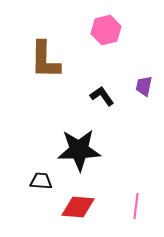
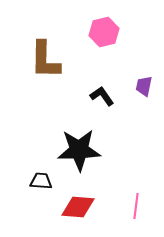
pink hexagon: moved 2 px left, 2 px down
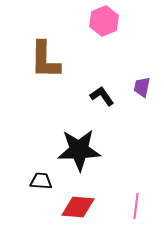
pink hexagon: moved 11 px up; rotated 8 degrees counterclockwise
purple trapezoid: moved 2 px left, 1 px down
